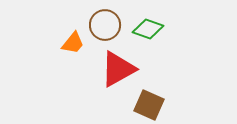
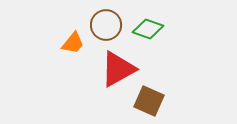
brown circle: moved 1 px right
brown square: moved 4 px up
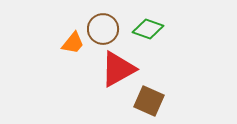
brown circle: moved 3 px left, 4 px down
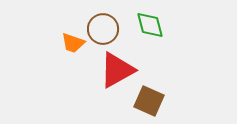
green diamond: moved 2 px right, 4 px up; rotated 56 degrees clockwise
orange trapezoid: rotated 70 degrees clockwise
red triangle: moved 1 px left, 1 px down
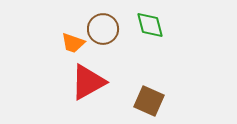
red triangle: moved 29 px left, 12 px down
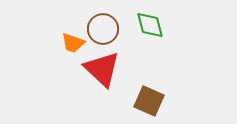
red triangle: moved 14 px right, 13 px up; rotated 48 degrees counterclockwise
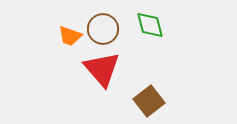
orange trapezoid: moved 3 px left, 7 px up
red triangle: rotated 6 degrees clockwise
brown square: rotated 28 degrees clockwise
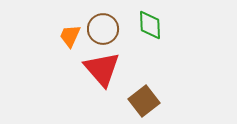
green diamond: rotated 12 degrees clockwise
orange trapezoid: rotated 95 degrees clockwise
brown square: moved 5 px left
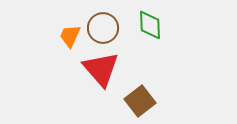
brown circle: moved 1 px up
red triangle: moved 1 px left
brown square: moved 4 px left
